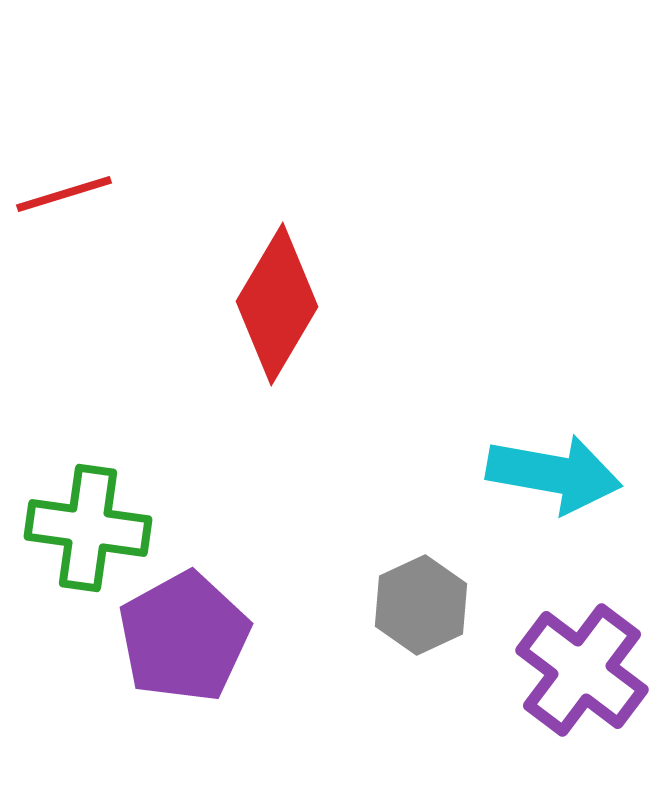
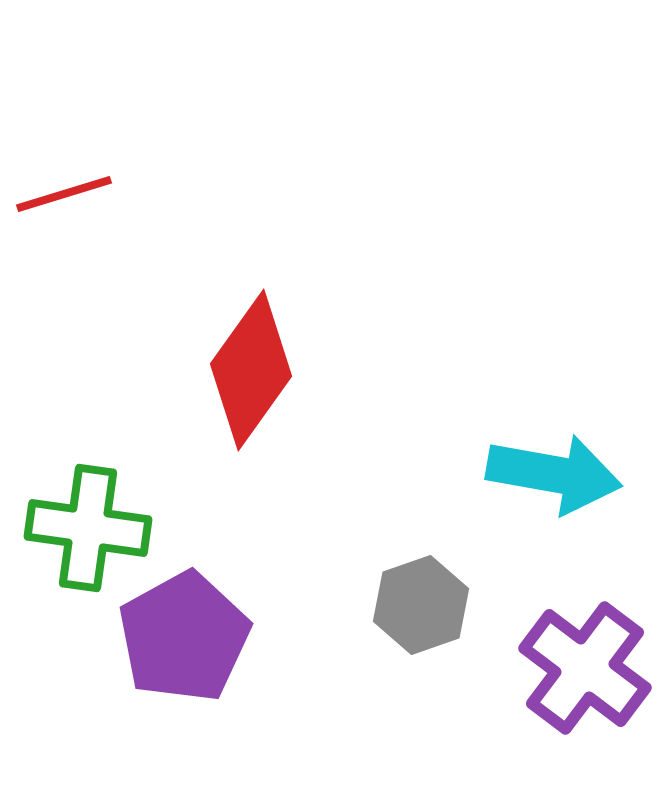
red diamond: moved 26 px left, 66 px down; rotated 5 degrees clockwise
gray hexagon: rotated 6 degrees clockwise
purple cross: moved 3 px right, 2 px up
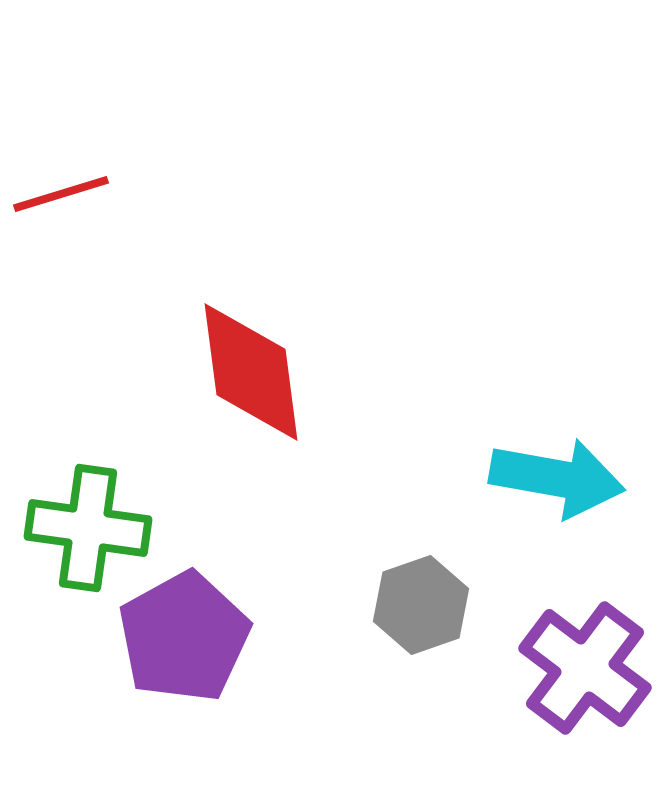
red line: moved 3 px left
red diamond: moved 2 px down; rotated 43 degrees counterclockwise
cyan arrow: moved 3 px right, 4 px down
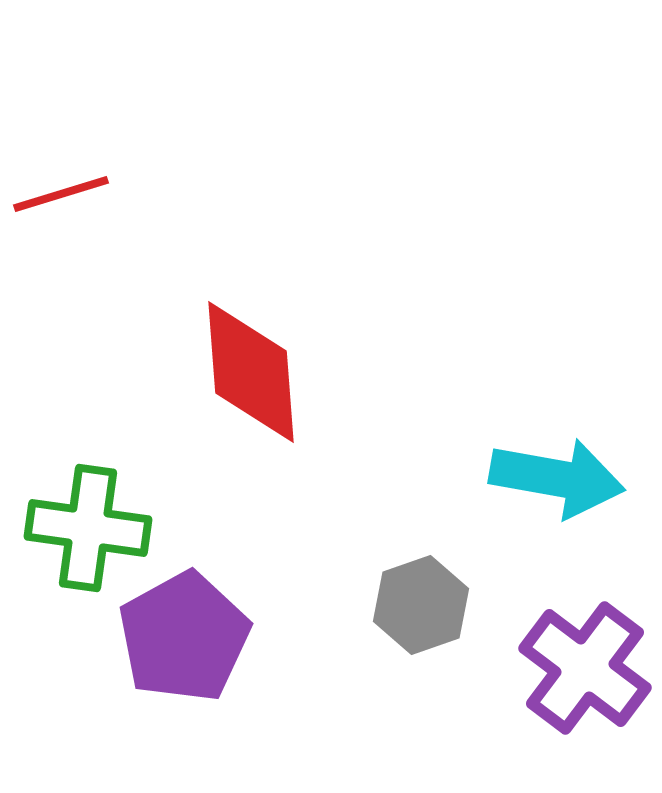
red diamond: rotated 3 degrees clockwise
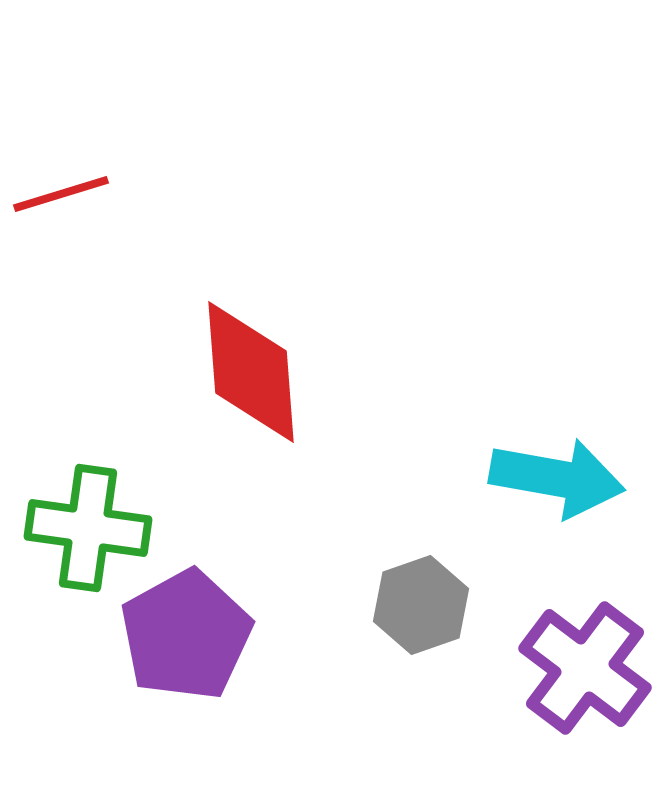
purple pentagon: moved 2 px right, 2 px up
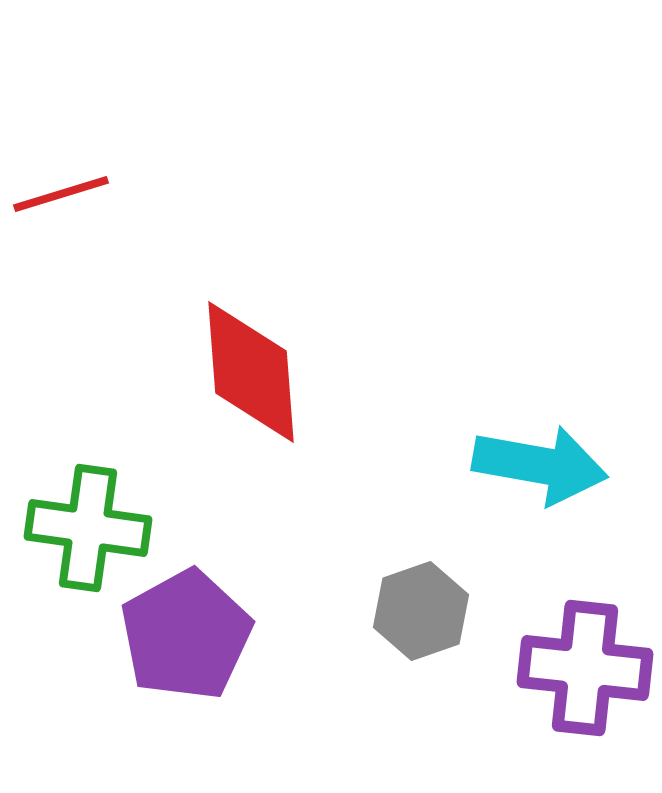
cyan arrow: moved 17 px left, 13 px up
gray hexagon: moved 6 px down
purple cross: rotated 31 degrees counterclockwise
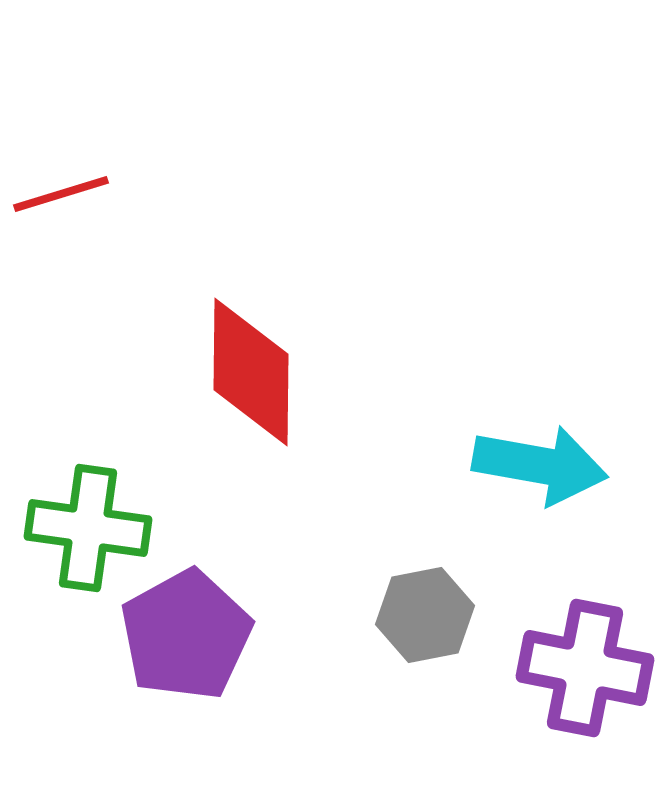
red diamond: rotated 5 degrees clockwise
gray hexagon: moved 4 px right, 4 px down; rotated 8 degrees clockwise
purple cross: rotated 5 degrees clockwise
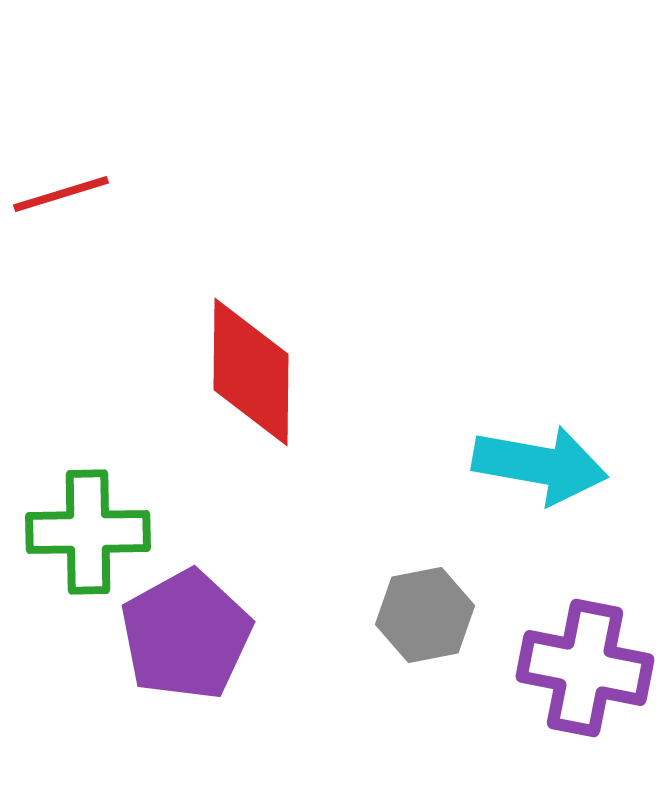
green cross: moved 4 px down; rotated 9 degrees counterclockwise
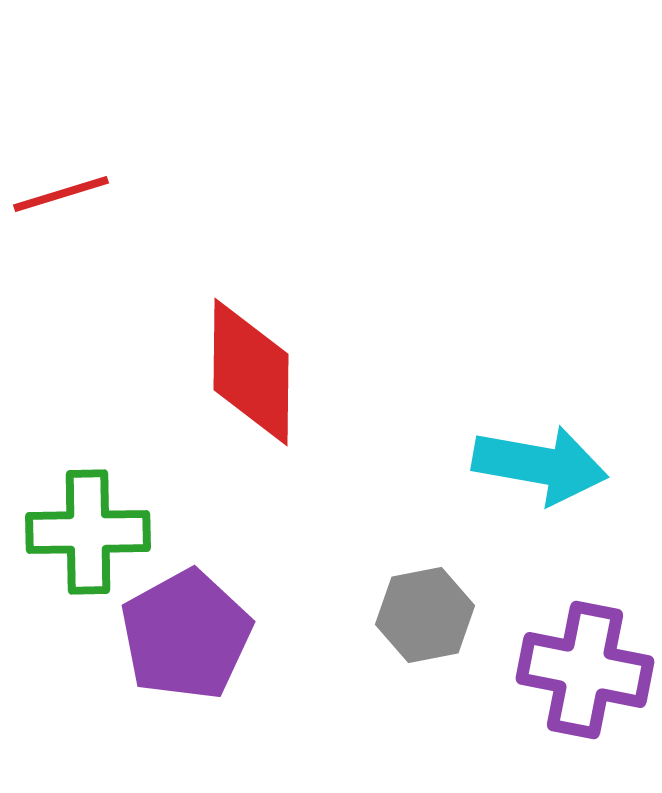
purple cross: moved 2 px down
